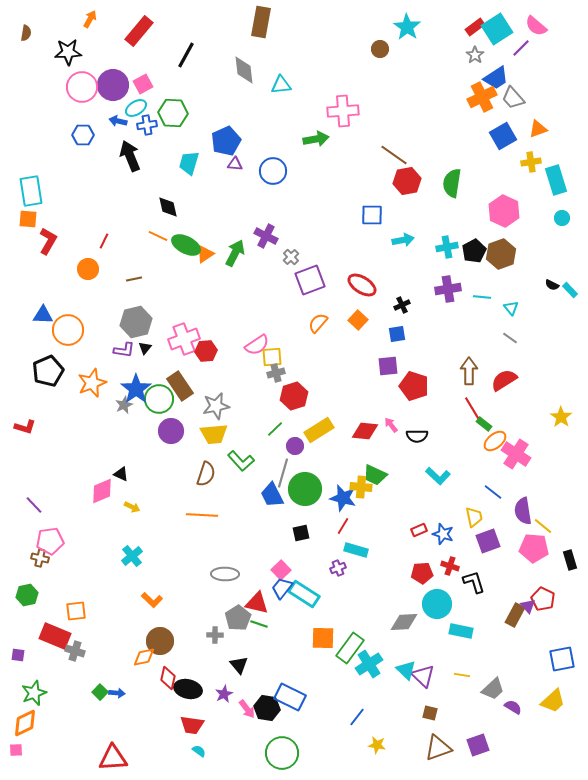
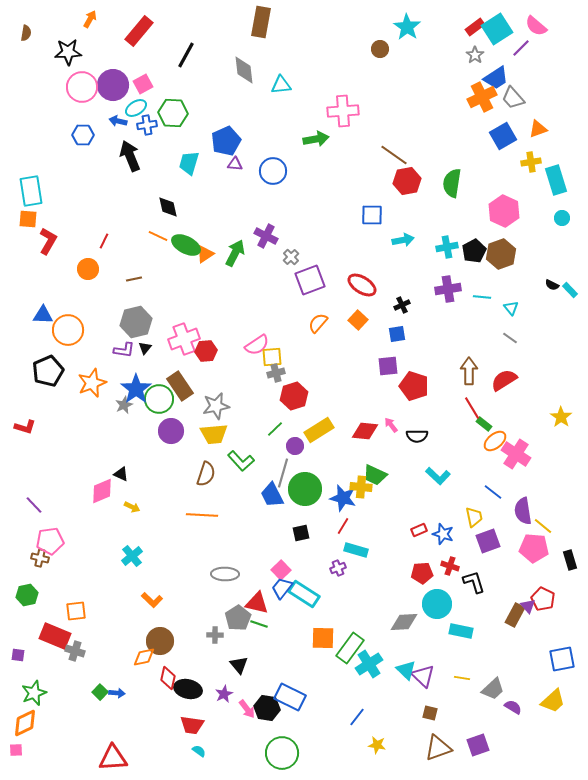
yellow line at (462, 675): moved 3 px down
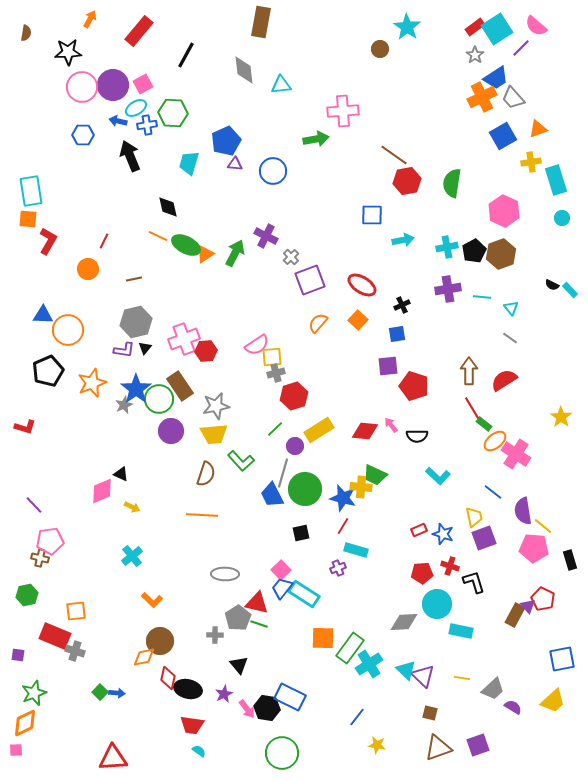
purple square at (488, 541): moved 4 px left, 3 px up
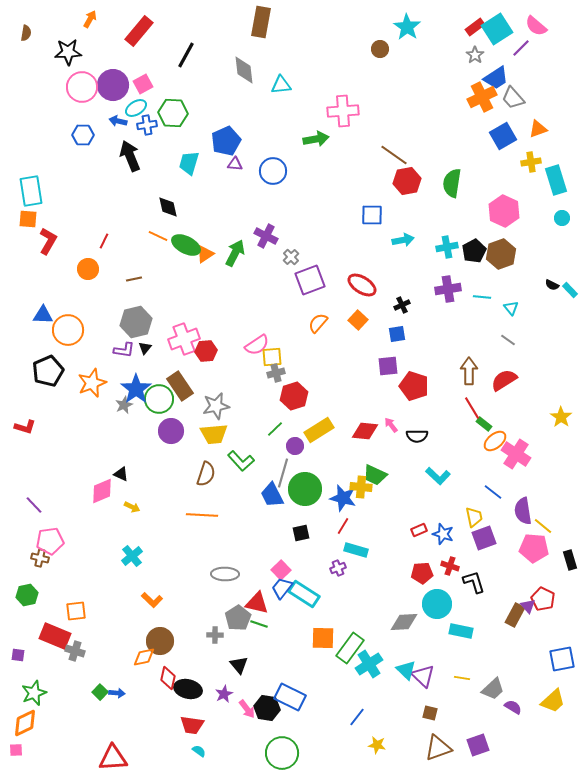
gray line at (510, 338): moved 2 px left, 2 px down
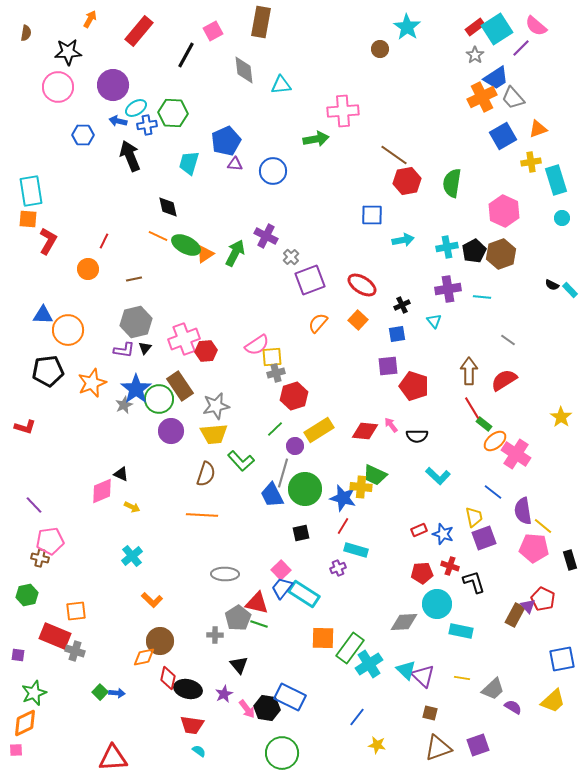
pink square at (143, 84): moved 70 px right, 53 px up
pink circle at (82, 87): moved 24 px left
cyan triangle at (511, 308): moved 77 px left, 13 px down
black pentagon at (48, 371): rotated 16 degrees clockwise
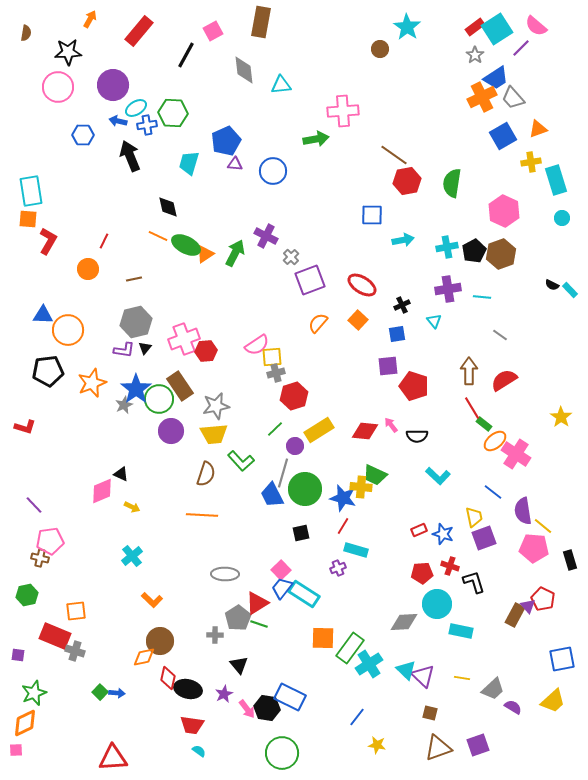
gray line at (508, 340): moved 8 px left, 5 px up
red triangle at (257, 603): rotated 45 degrees counterclockwise
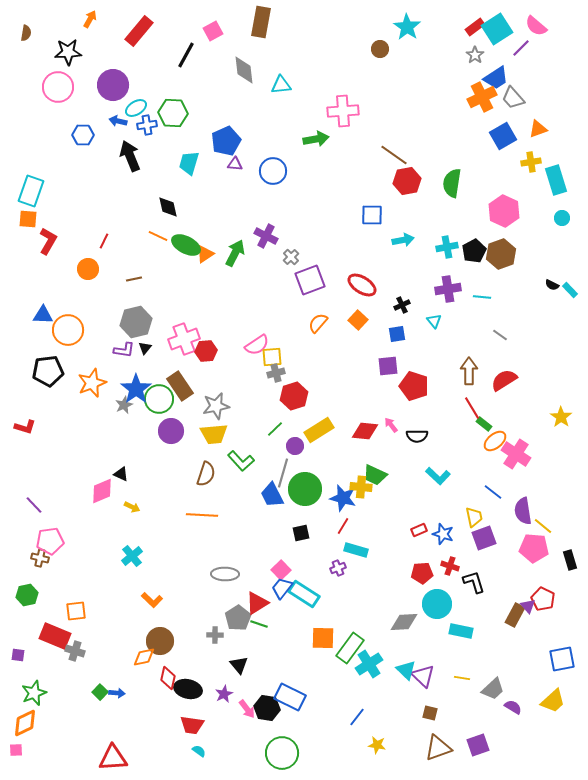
cyan rectangle at (31, 191): rotated 28 degrees clockwise
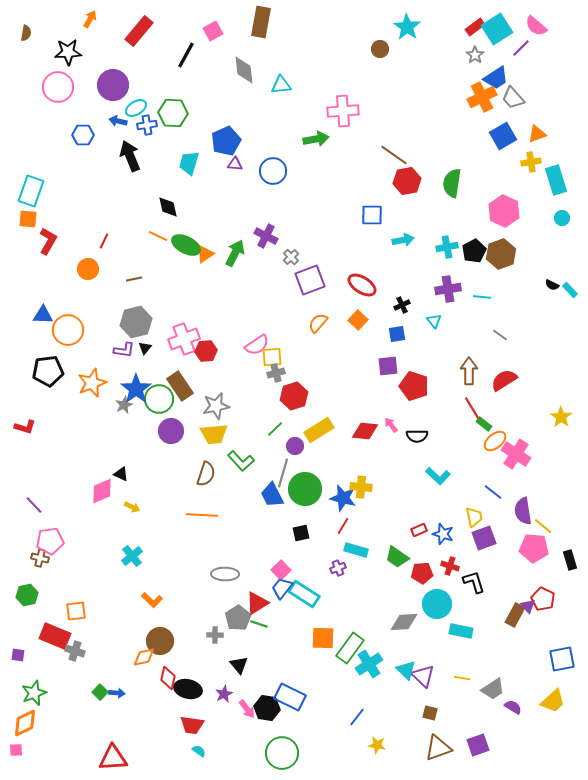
orange triangle at (538, 129): moved 1 px left, 5 px down
green trapezoid at (375, 475): moved 22 px right, 82 px down; rotated 10 degrees clockwise
gray trapezoid at (493, 689): rotated 10 degrees clockwise
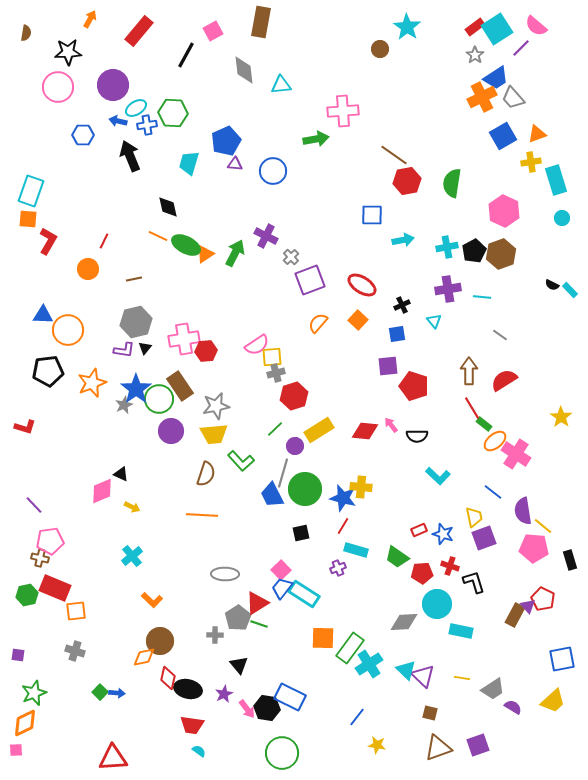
pink cross at (184, 339): rotated 12 degrees clockwise
red rectangle at (55, 636): moved 48 px up
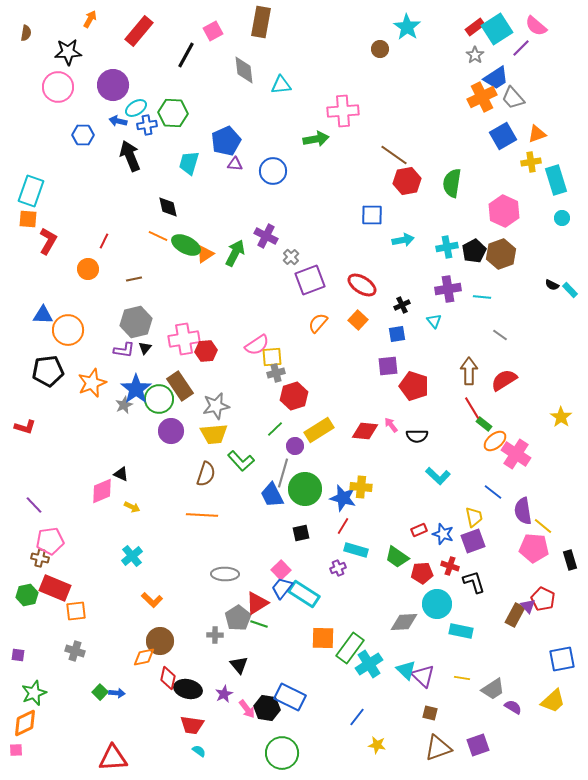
purple square at (484, 538): moved 11 px left, 3 px down
